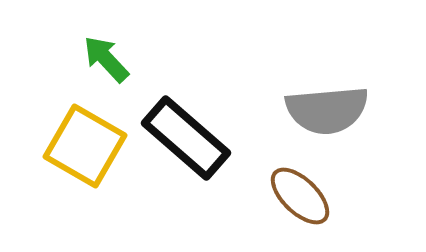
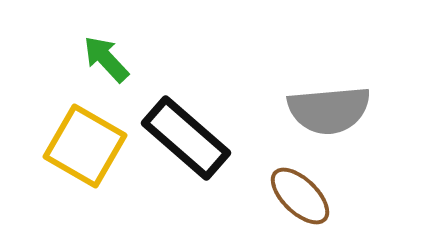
gray semicircle: moved 2 px right
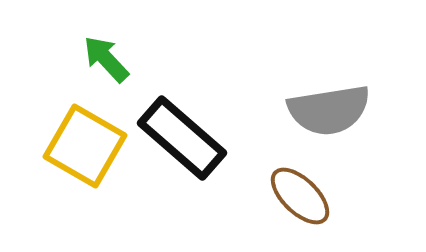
gray semicircle: rotated 4 degrees counterclockwise
black rectangle: moved 4 px left
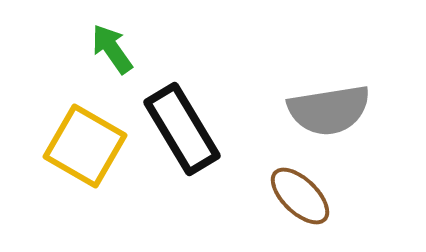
green arrow: moved 6 px right, 10 px up; rotated 8 degrees clockwise
black rectangle: moved 9 px up; rotated 18 degrees clockwise
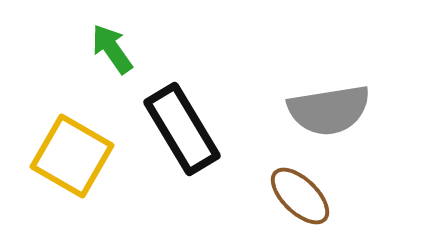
yellow square: moved 13 px left, 10 px down
